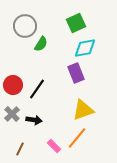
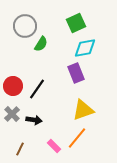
red circle: moved 1 px down
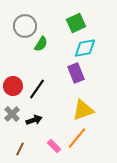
black arrow: rotated 28 degrees counterclockwise
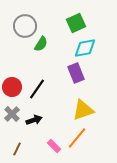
red circle: moved 1 px left, 1 px down
brown line: moved 3 px left
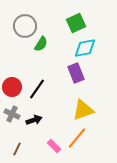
gray cross: rotated 21 degrees counterclockwise
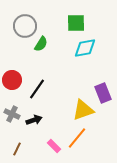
green square: rotated 24 degrees clockwise
purple rectangle: moved 27 px right, 20 px down
red circle: moved 7 px up
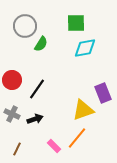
black arrow: moved 1 px right, 1 px up
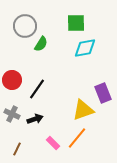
pink rectangle: moved 1 px left, 3 px up
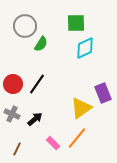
cyan diamond: rotated 15 degrees counterclockwise
red circle: moved 1 px right, 4 px down
black line: moved 5 px up
yellow triangle: moved 2 px left, 2 px up; rotated 15 degrees counterclockwise
black arrow: rotated 21 degrees counterclockwise
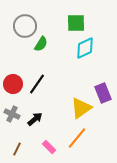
pink rectangle: moved 4 px left, 4 px down
